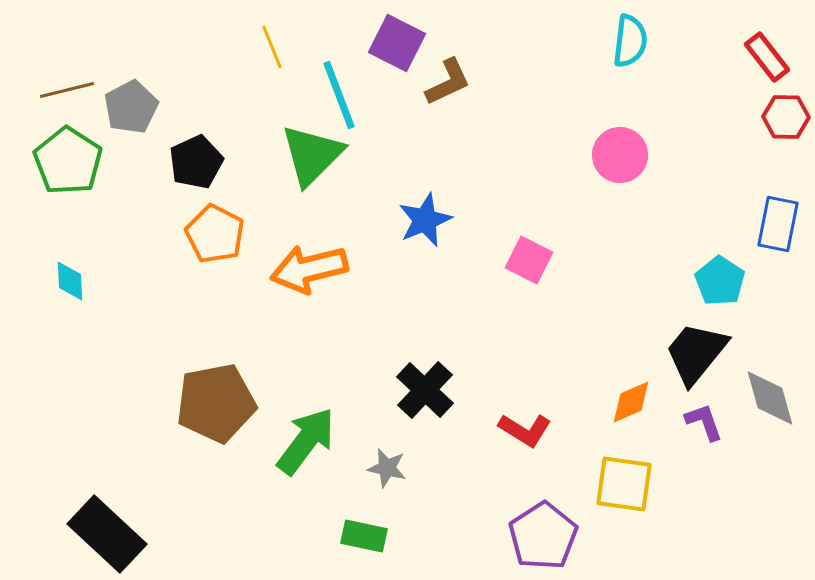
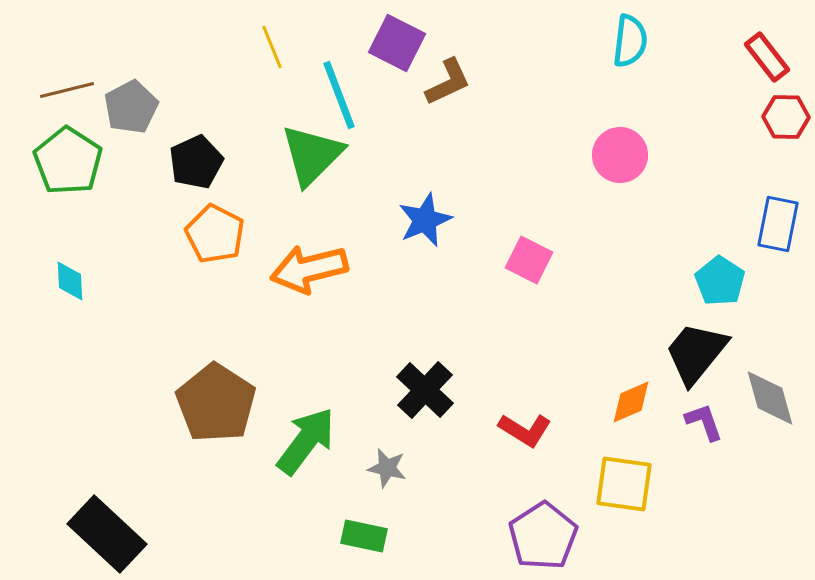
brown pentagon: rotated 28 degrees counterclockwise
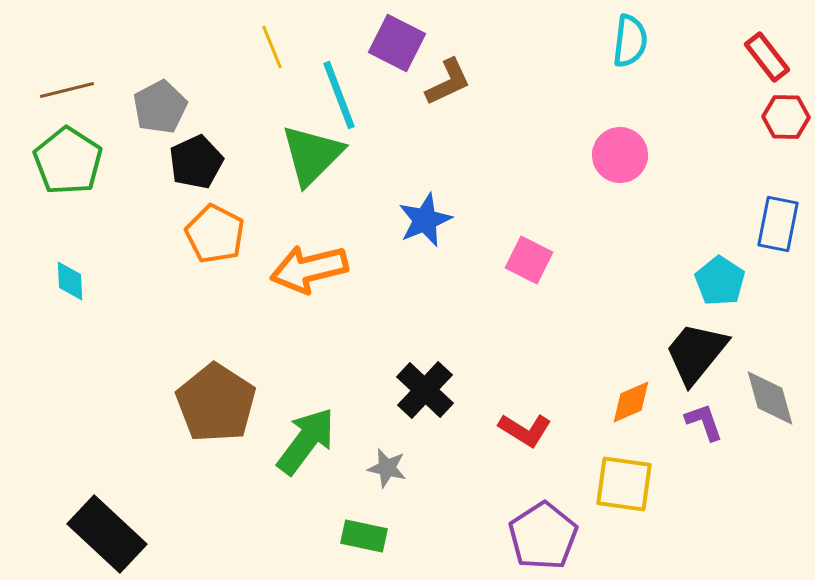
gray pentagon: moved 29 px right
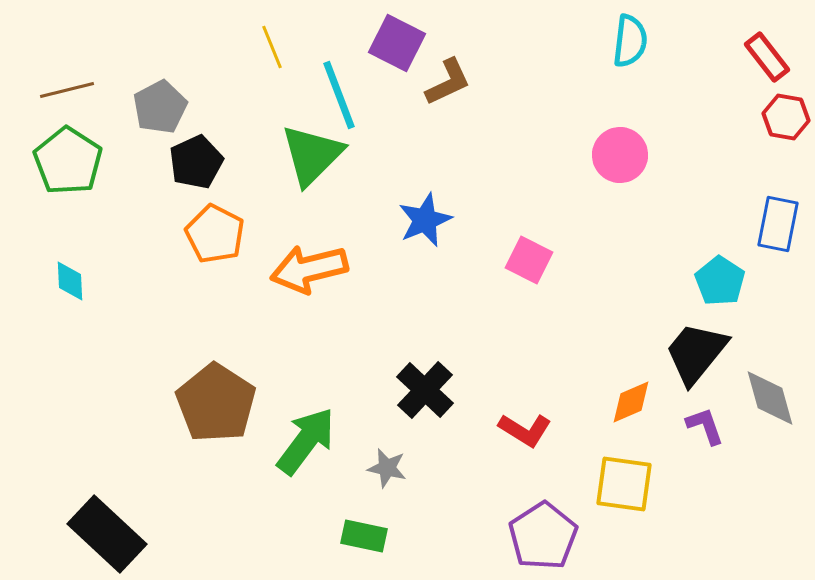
red hexagon: rotated 9 degrees clockwise
purple L-shape: moved 1 px right, 4 px down
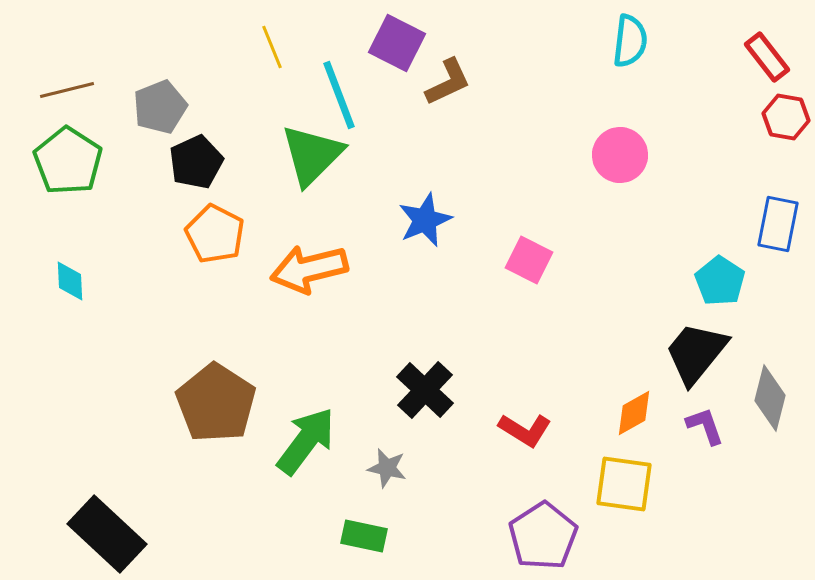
gray pentagon: rotated 6 degrees clockwise
gray diamond: rotated 30 degrees clockwise
orange diamond: moved 3 px right, 11 px down; rotated 6 degrees counterclockwise
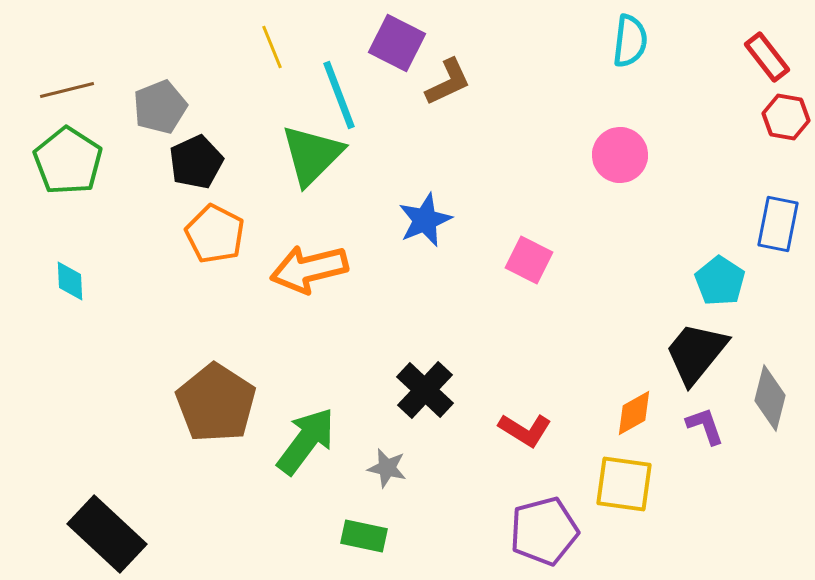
purple pentagon: moved 1 px right, 5 px up; rotated 18 degrees clockwise
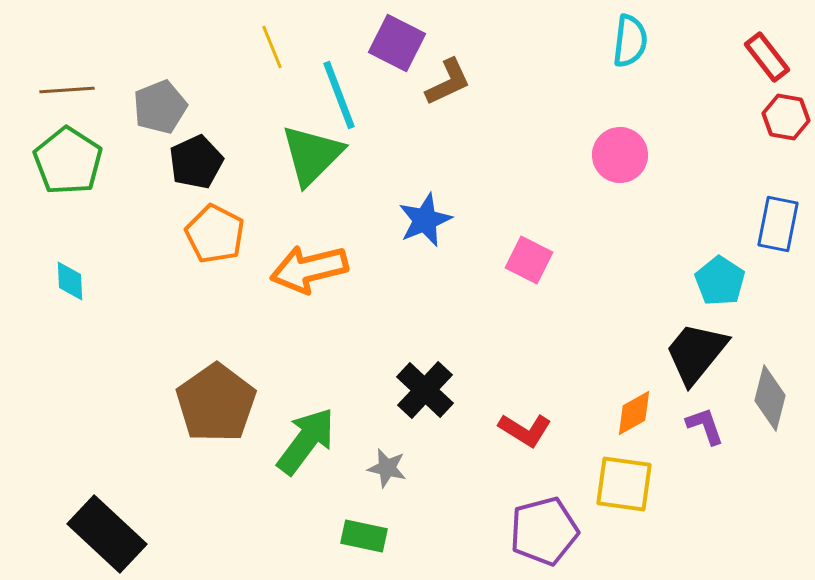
brown line: rotated 10 degrees clockwise
brown pentagon: rotated 4 degrees clockwise
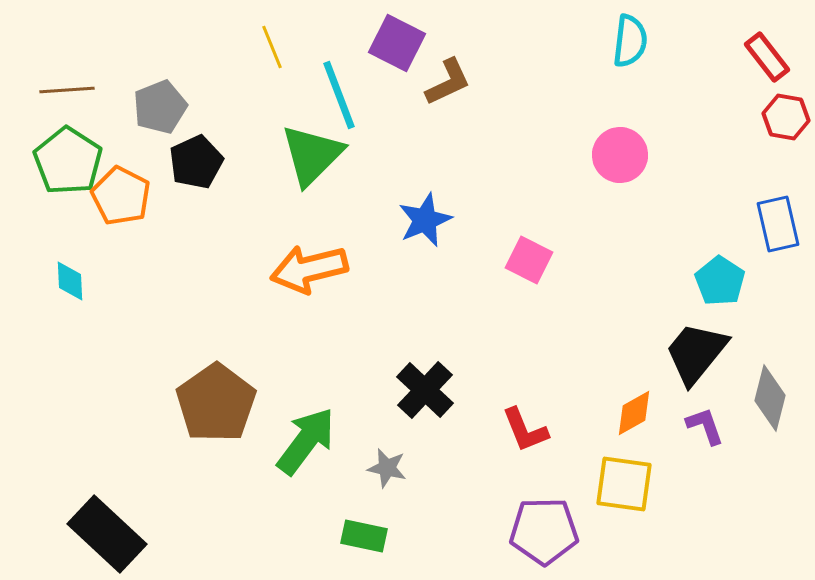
blue rectangle: rotated 24 degrees counterclockwise
orange pentagon: moved 94 px left, 38 px up
red L-shape: rotated 36 degrees clockwise
purple pentagon: rotated 14 degrees clockwise
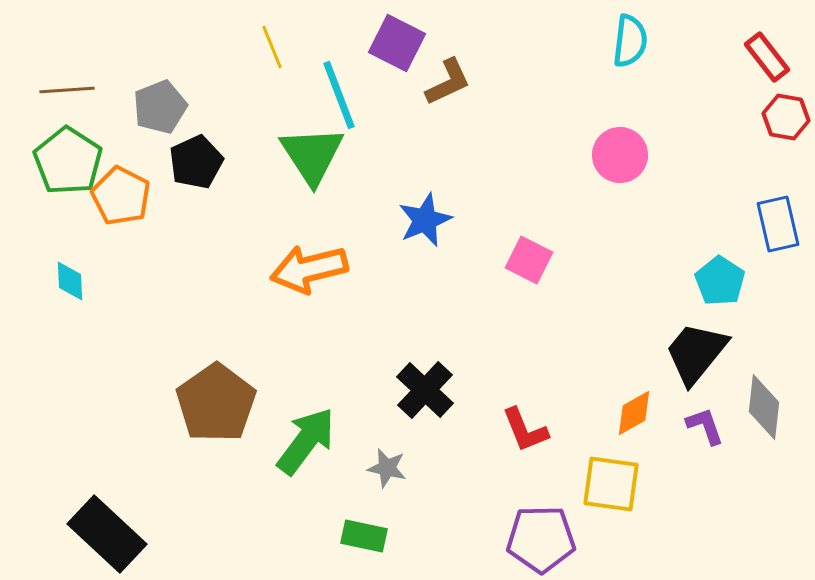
green triangle: rotated 18 degrees counterclockwise
gray diamond: moved 6 px left, 9 px down; rotated 8 degrees counterclockwise
yellow square: moved 13 px left
purple pentagon: moved 3 px left, 8 px down
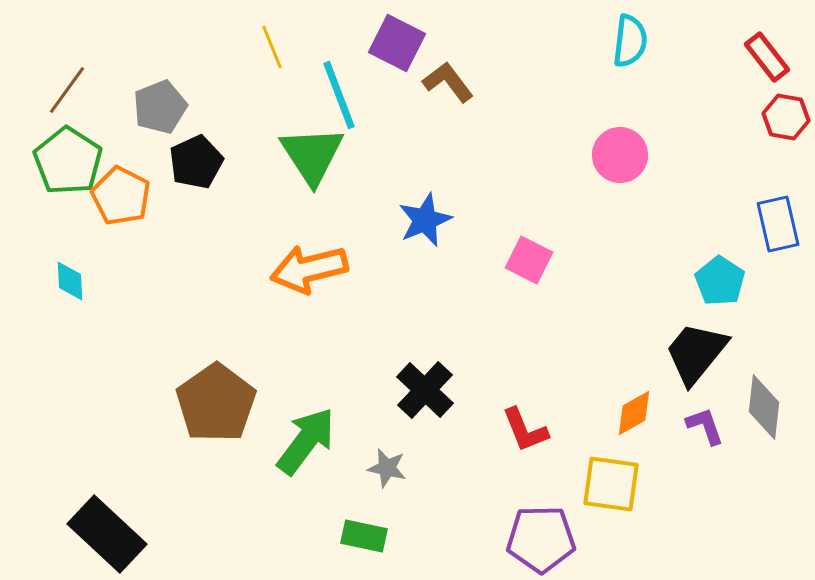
brown L-shape: rotated 102 degrees counterclockwise
brown line: rotated 50 degrees counterclockwise
